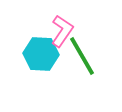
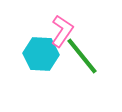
green line: rotated 9 degrees counterclockwise
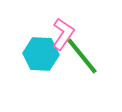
pink L-shape: moved 1 px right, 3 px down
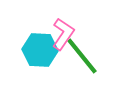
cyan hexagon: moved 1 px left, 4 px up
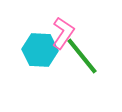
pink L-shape: moved 1 px up
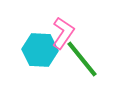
green line: moved 3 px down
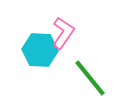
green line: moved 8 px right, 19 px down
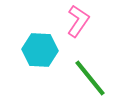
pink L-shape: moved 15 px right, 12 px up
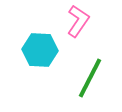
green line: rotated 66 degrees clockwise
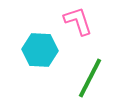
pink L-shape: rotated 52 degrees counterclockwise
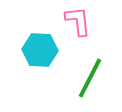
pink L-shape: rotated 12 degrees clockwise
